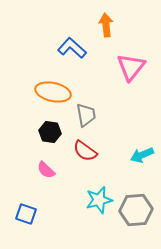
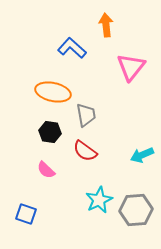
cyan star: rotated 12 degrees counterclockwise
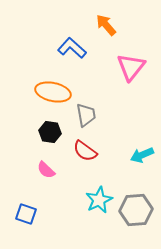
orange arrow: rotated 35 degrees counterclockwise
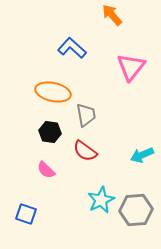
orange arrow: moved 6 px right, 10 px up
cyan star: moved 2 px right
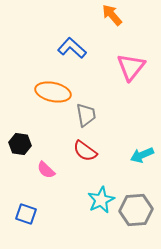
black hexagon: moved 30 px left, 12 px down
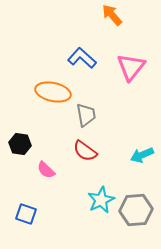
blue L-shape: moved 10 px right, 10 px down
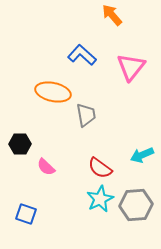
blue L-shape: moved 3 px up
black hexagon: rotated 10 degrees counterclockwise
red semicircle: moved 15 px right, 17 px down
pink semicircle: moved 3 px up
cyan star: moved 1 px left, 1 px up
gray hexagon: moved 5 px up
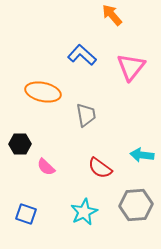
orange ellipse: moved 10 px left
cyan arrow: rotated 30 degrees clockwise
cyan star: moved 16 px left, 13 px down
